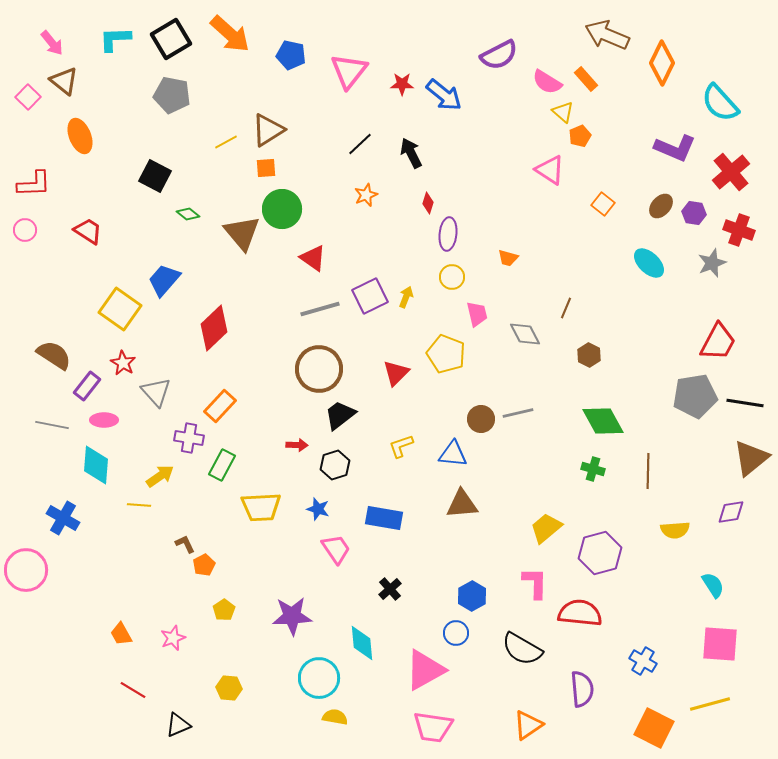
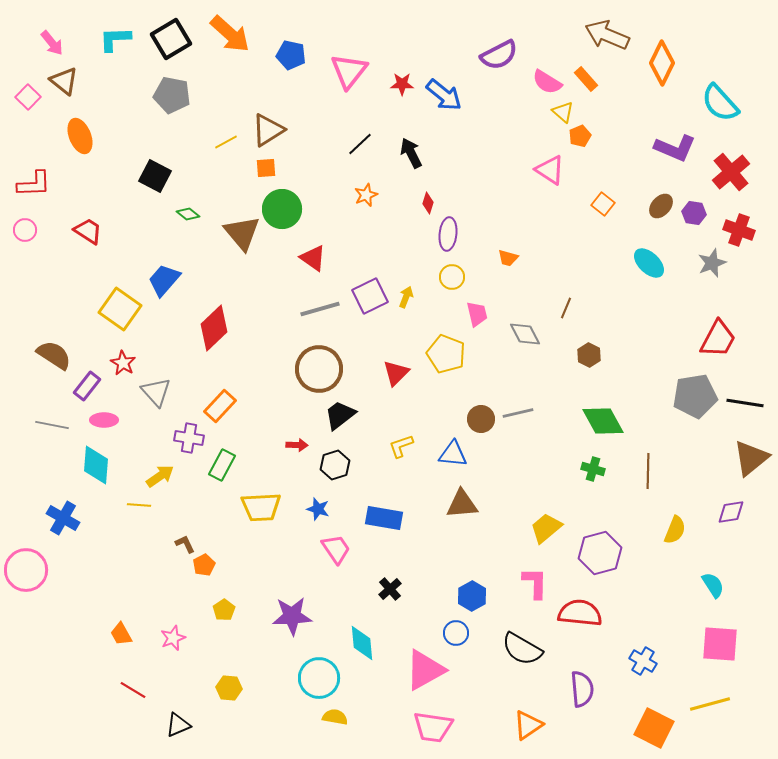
red trapezoid at (718, 342): moved 3 px up
yellow semicircle at (675, 530): rotated 64 degrees counterclockwise
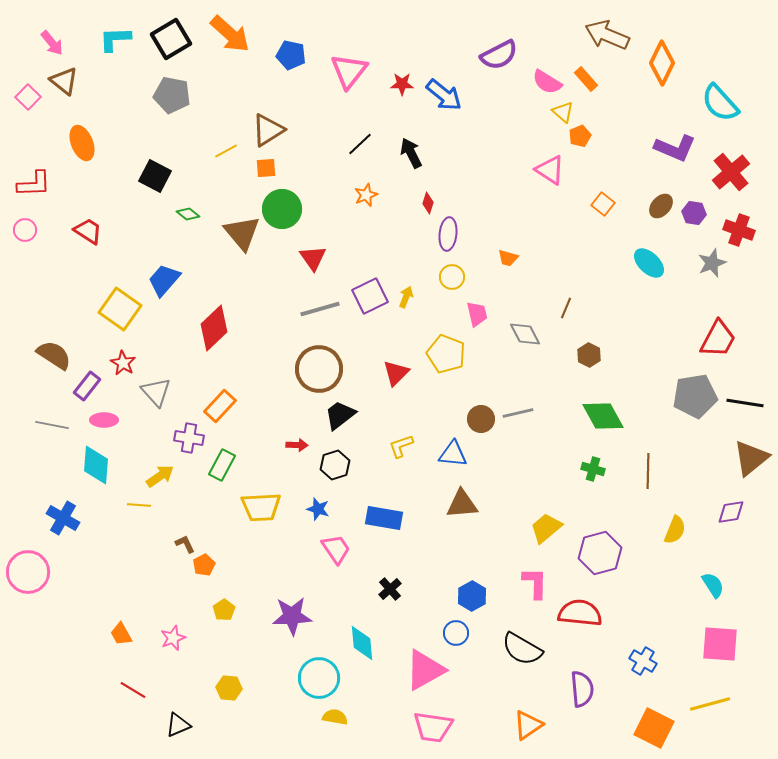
orange ellipse at (80, 136): moved 2 px right, 7 px down
yellow line at (226, 142): moved 9 px down
red triangle at (313, 258): rotated 20 degrees clockwise
green diamond at (603, 421): moved 5 px up
pink circle at (26, 570): moved 2 px right, 2 px down
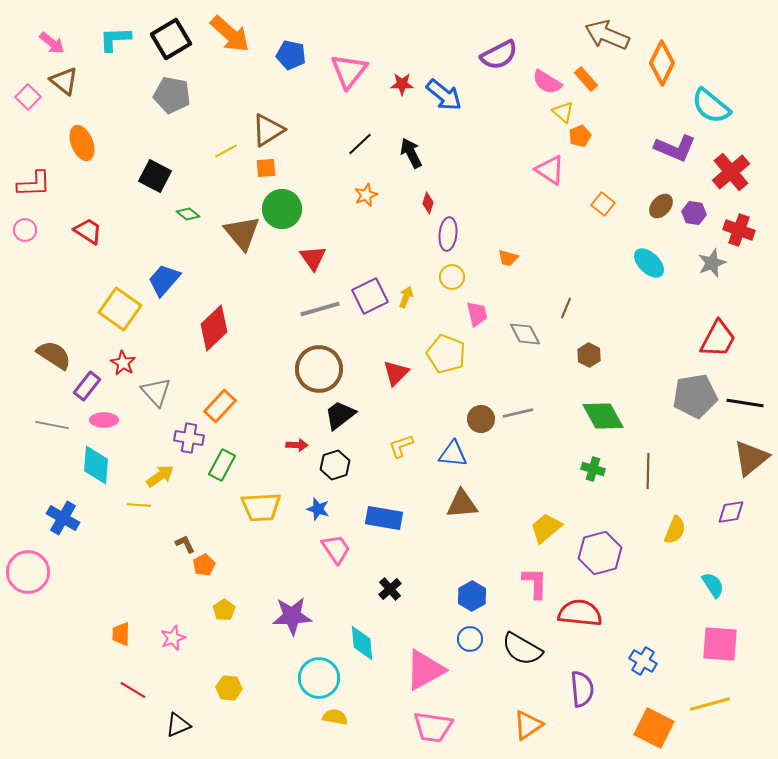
pink arrow at (52, 43): rotated 12 degrees counterclockwise
cyan semicircle at (720, 103): moved 9 px left, 3 px down; rotated 9 degrees counterclockwise
blue circle at (456, 633): moved 14 px right, 6 px down
orange trapezoid at (121, 634): rotated 30 degrees clockwise
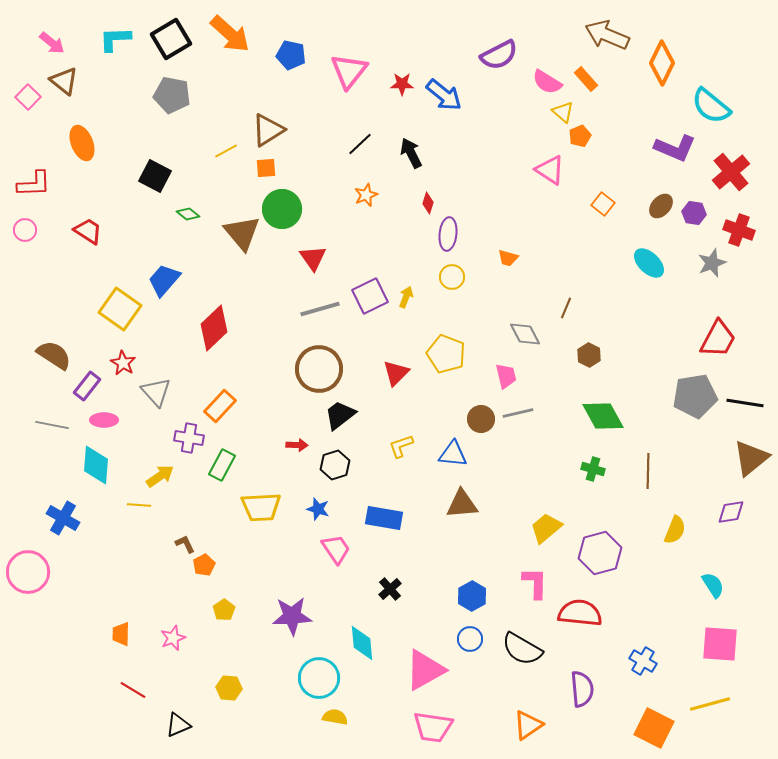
pink trapezoid at (477, 314): moved 29 px right, 62 px down
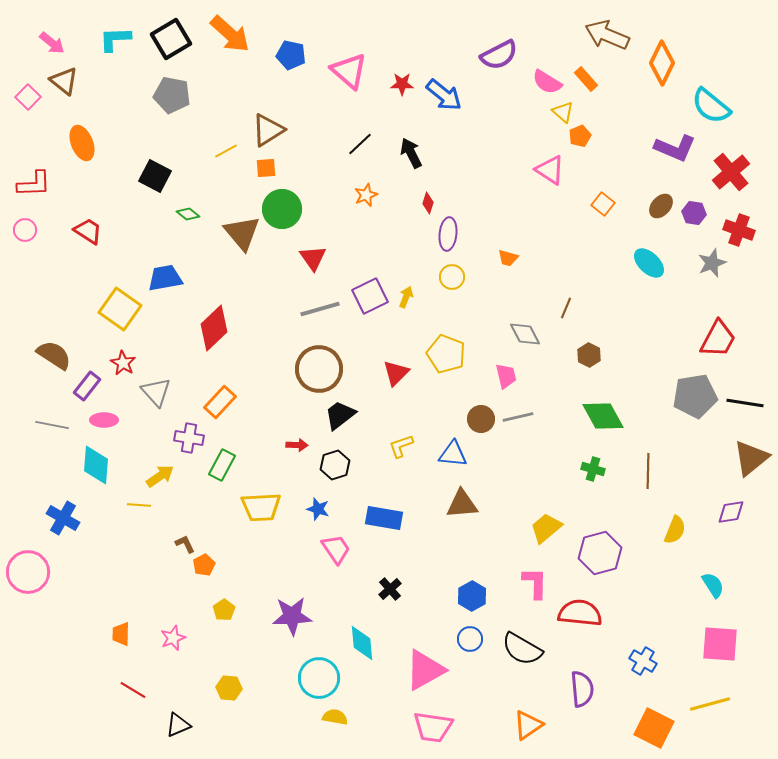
pink triangle at (349, 71): rotated 27 degrees counterclockwise
blue trapezoid at (164, 280): moved 1 px right, 2 px up; rotated 39 degrees clockwise
orange rectangle at (220, 406): moved 4 px up
gray line at (518, 413): moved 4 px down
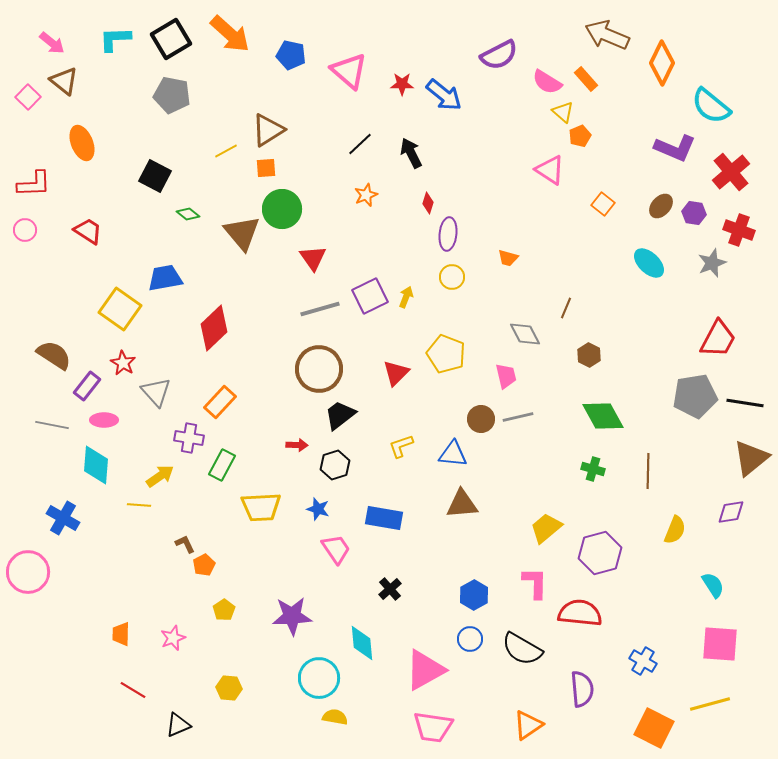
blue hexagon at (472, 596): moved 2 px right, 1 px up
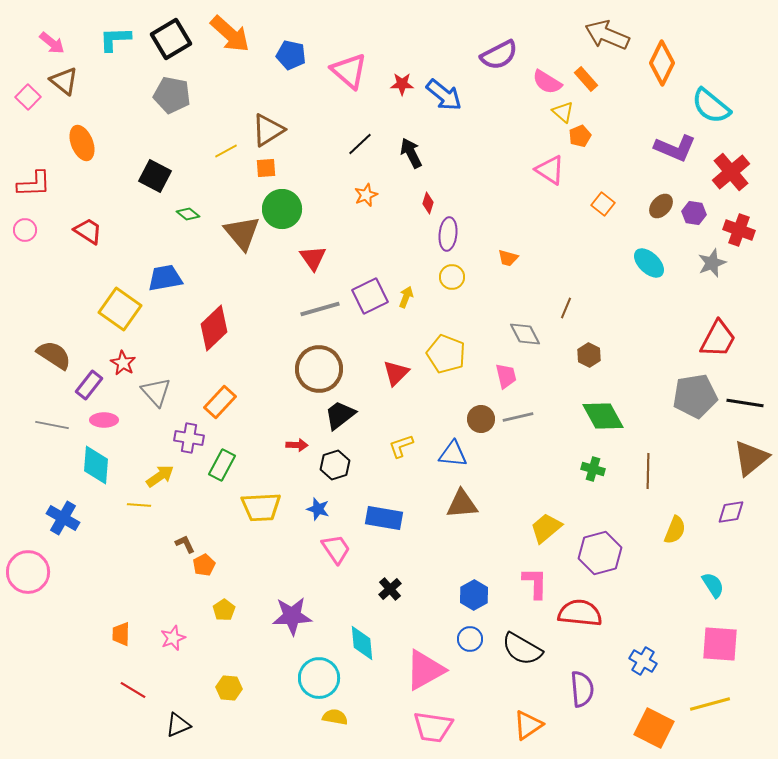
purple rectangle at (87, 386): moved 2 px right, 1 px up
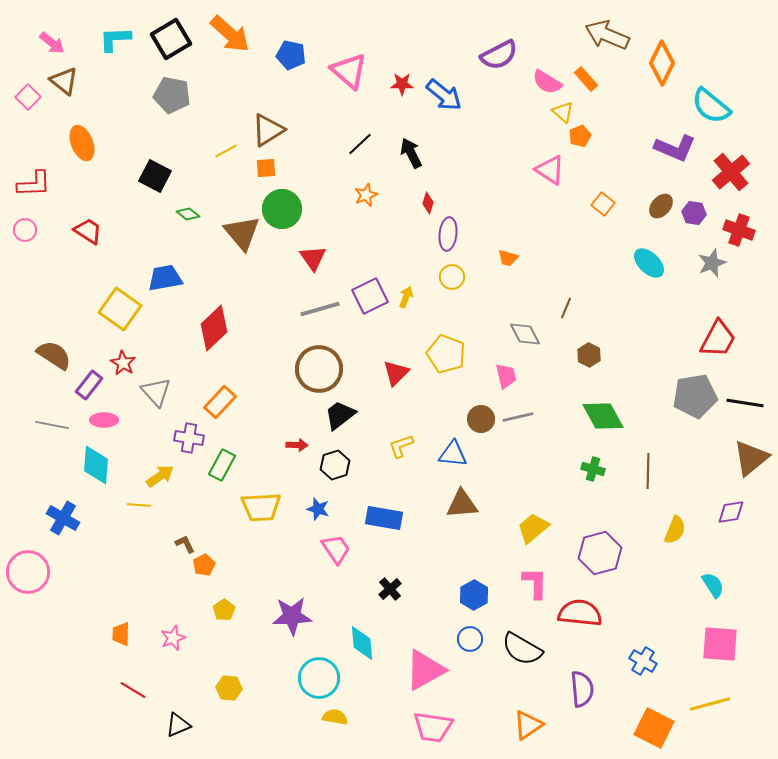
yellow trapezoid at (546, 528): moved 13 px left
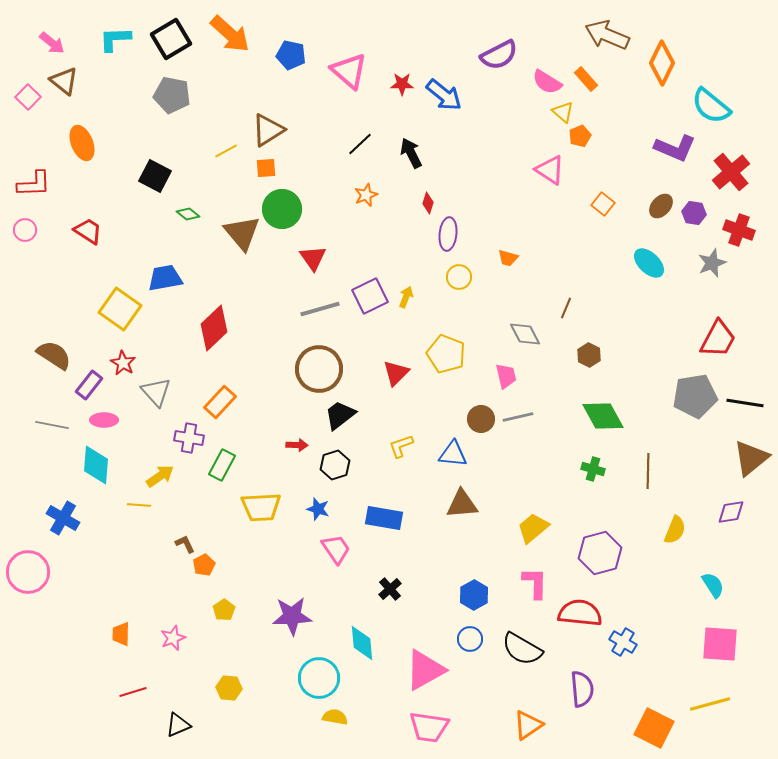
yellow circle at (452, 277): moved 7 px right
blue cross at (643, 661): moved 20 px left, 19 px up
red line at (133, 690): moved 2 px down; rotated 48 degrees counterclockwise
pink trapezoid at (433, 727): moved 4 px left
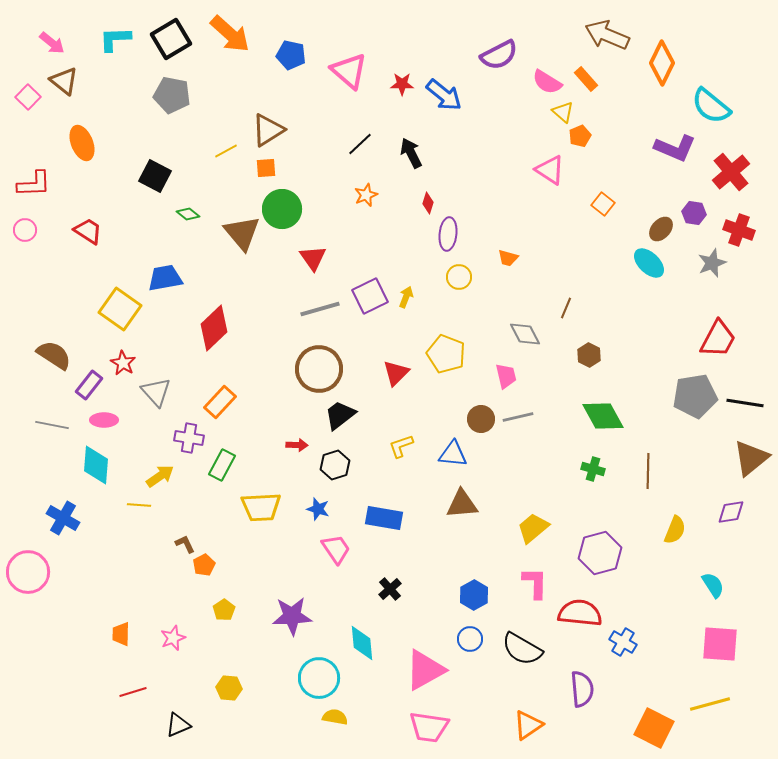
brown ellipse at (661, 206): moved 23 px down
